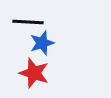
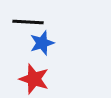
red star: moved 6 px down
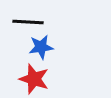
blue star: moved 1 px left, 4 px down; rotated 10 degrees clockwise
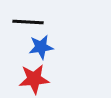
red star: rotated 24 degrees counterclockwise
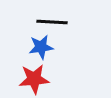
black line: moved 24 px right
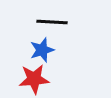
blue star: moved 1 px right, 3 px down; rotated 10 degrees counterclockwise
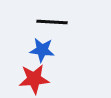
blue star: rotated 25 degrees clockwise
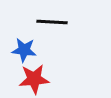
blue star: moved 18 px left
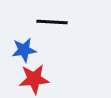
blue star: rotated 15 degrees counterclockwise
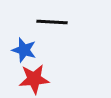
blue star: rotated 25 degrees clockwise
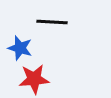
blue star: moved 4 px left, 2 px up
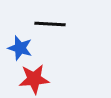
black line: moved 2 px left, 2 px down
